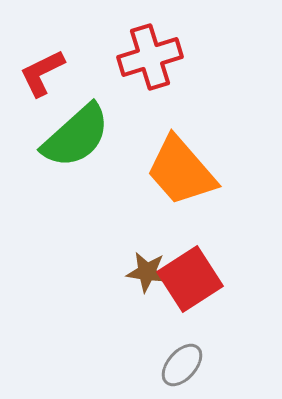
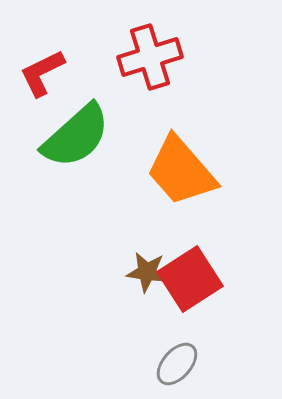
gray ellipse: moved 5 px left, 1 px up
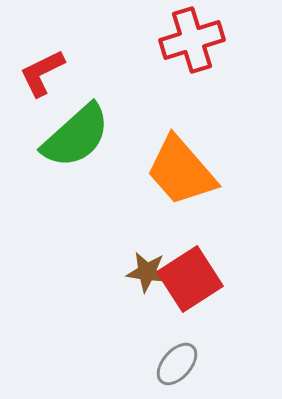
red cross: moved 42 px right, 17 px up
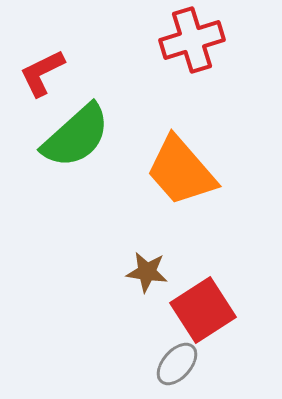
red square: moved 13 px right, 31 px down
